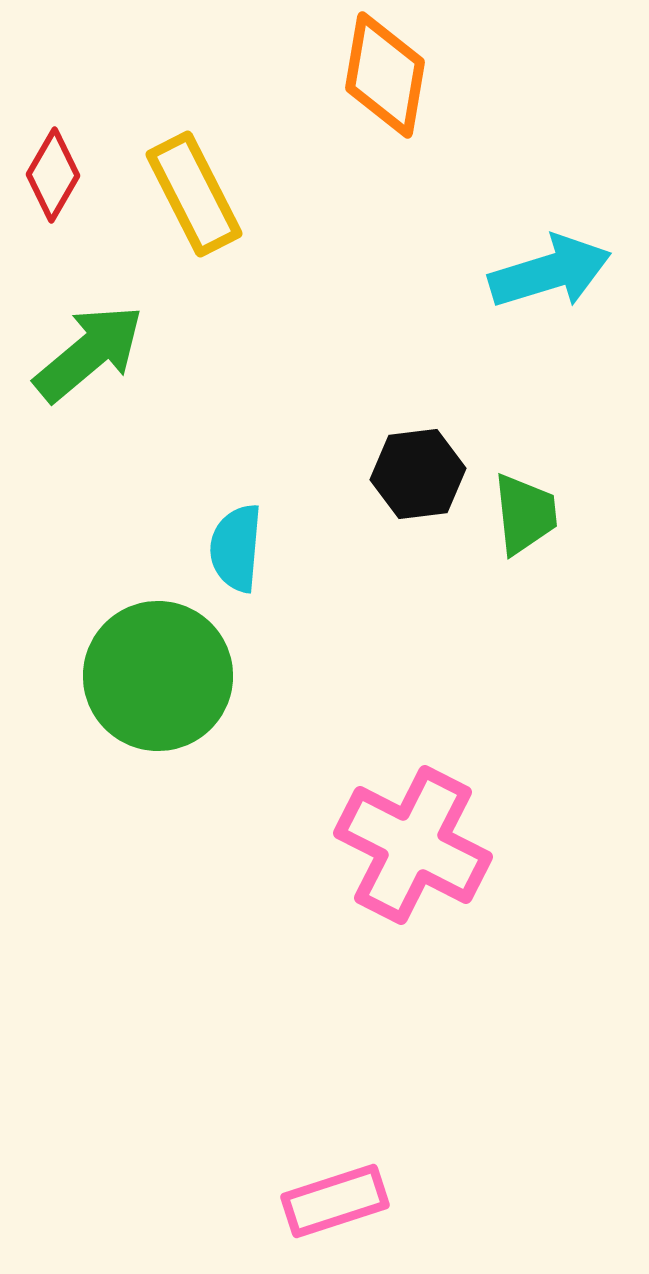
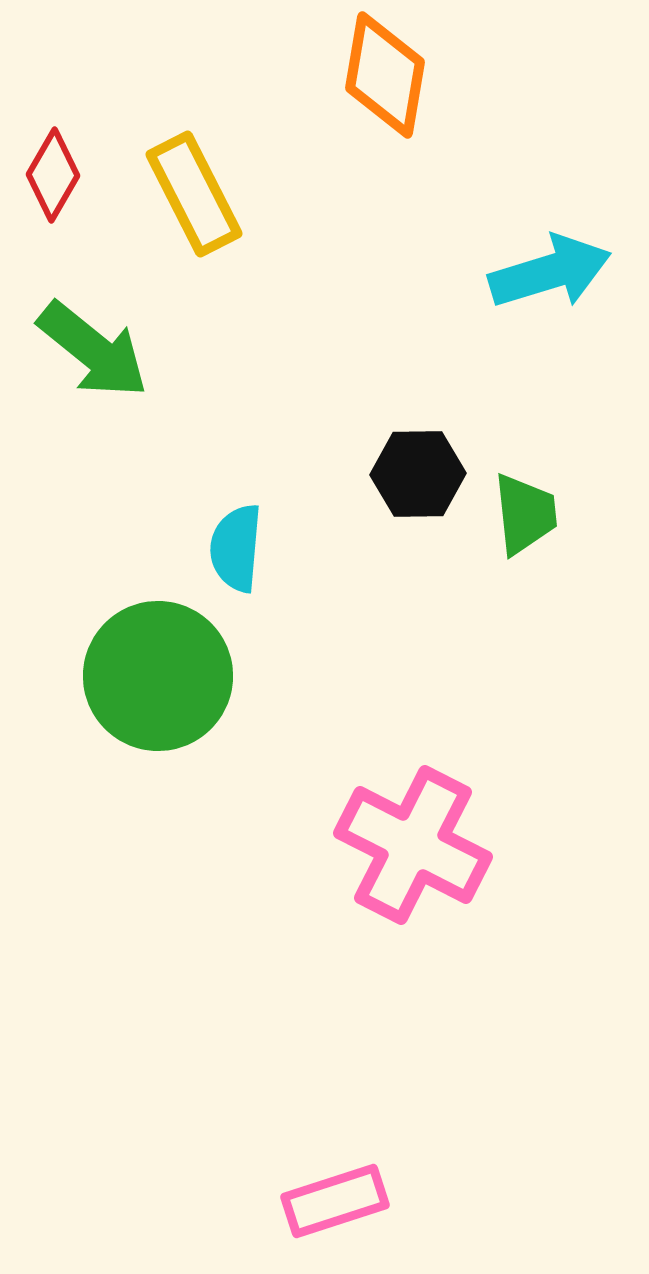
green arrow: moved 4 px right, 3 px up; rotated 79 degrees clockwise
black hexagon: rotated 6 degrees clockwise
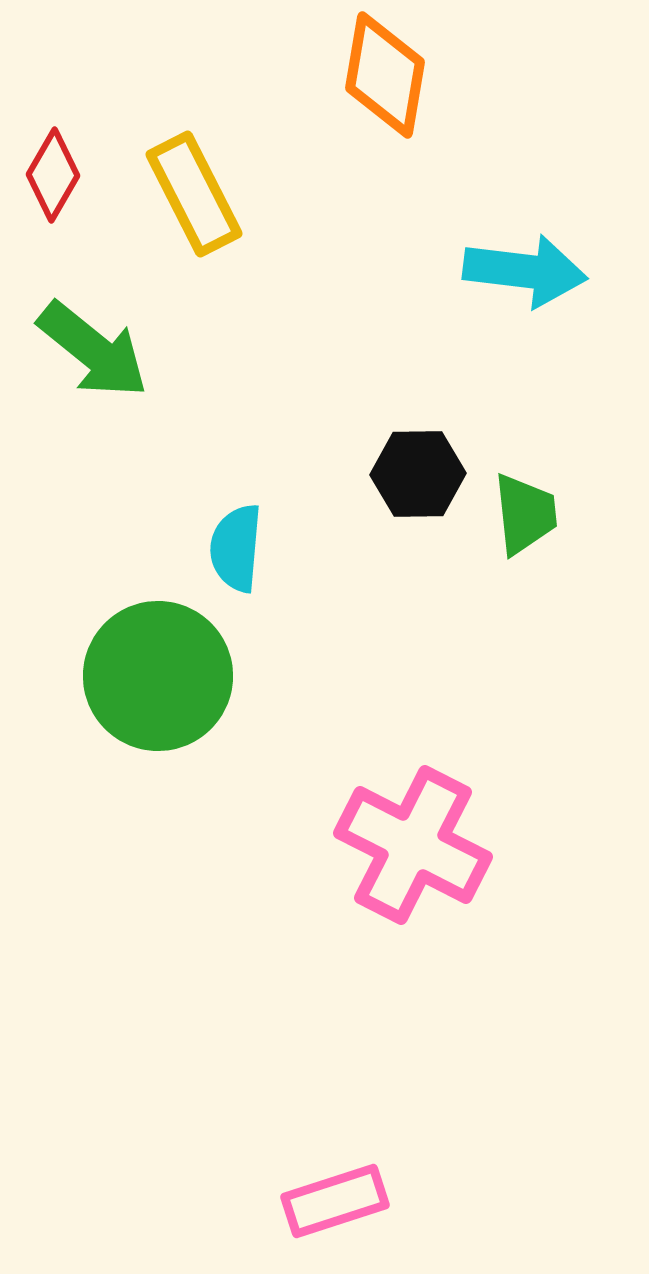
cyan arrow: moved 25 px left, 1 px up; rotated 24 degrees clockwise
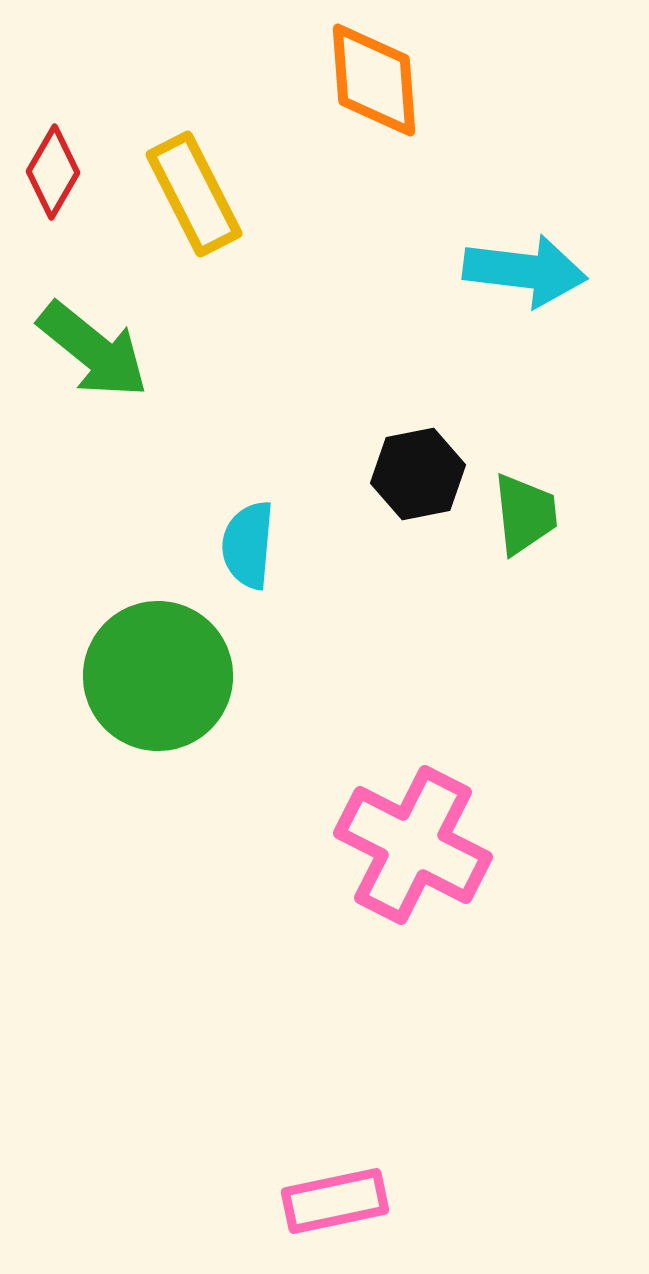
orange diamond: moved 11 px left, 5 px down; rotated 14 degrees counterclockwise
red diamond: moved 3 px up
black hexagon: rotated 10 degrees counterclockwise
cyan semicircle: moved 12 px right, 3 px up
pink rectangle: rotated 6 degrees clockwise
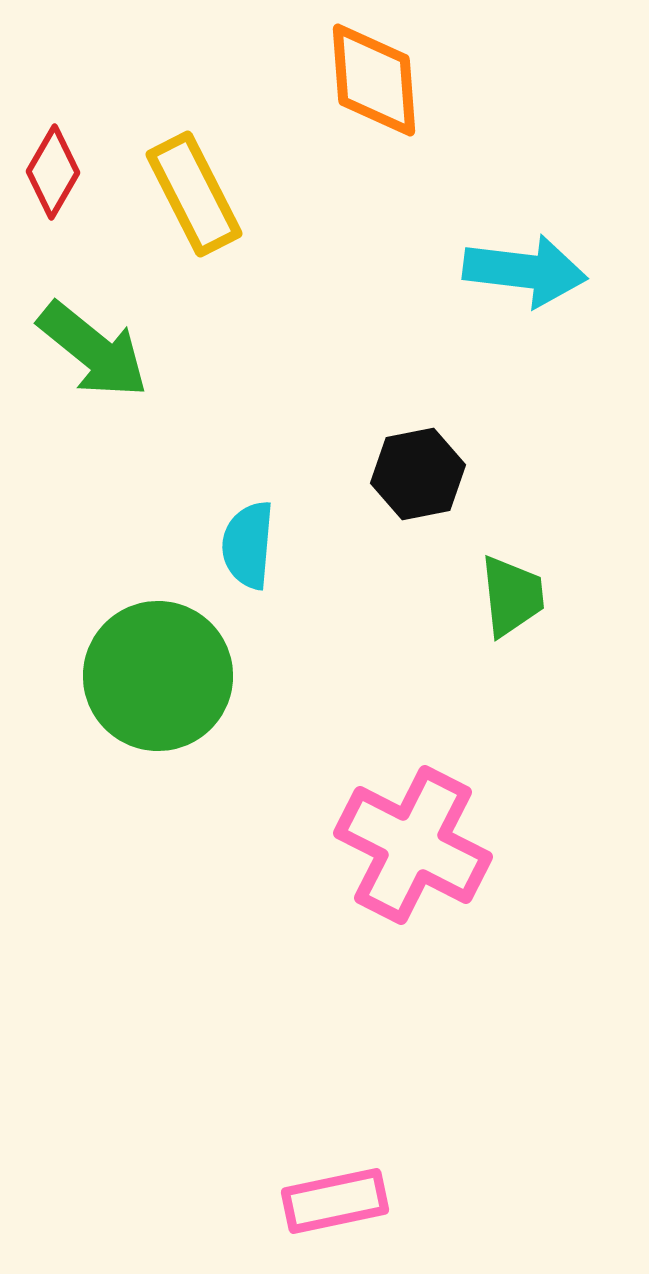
green trapezoid: moved 13 px left, 82 px down
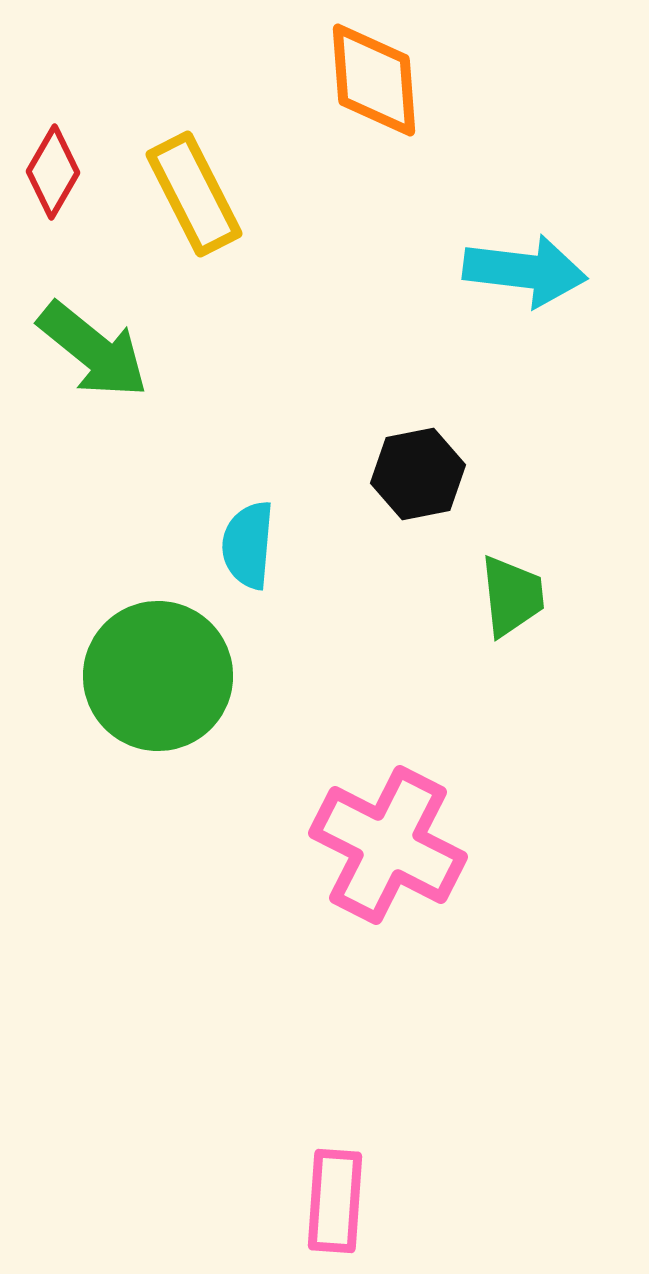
pink cross: moved 25 px left
pink rectangle: rotated 74 degrees counterclockwise
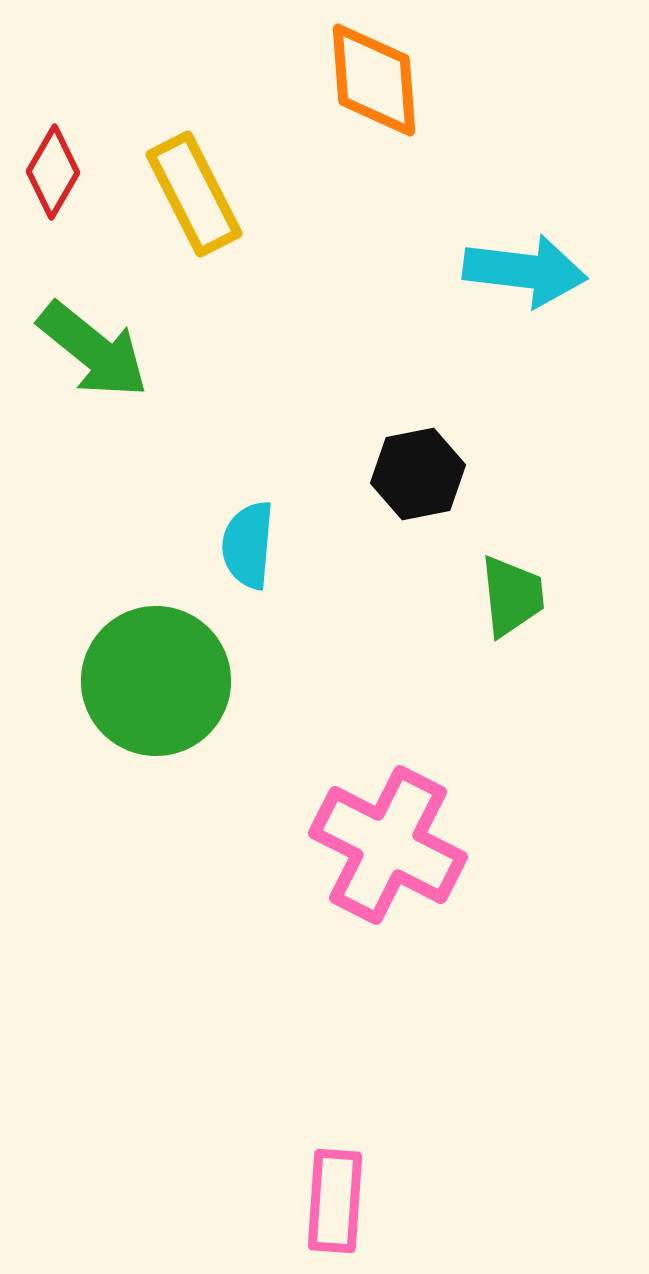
green circle: moved 2 px left, 5 px down
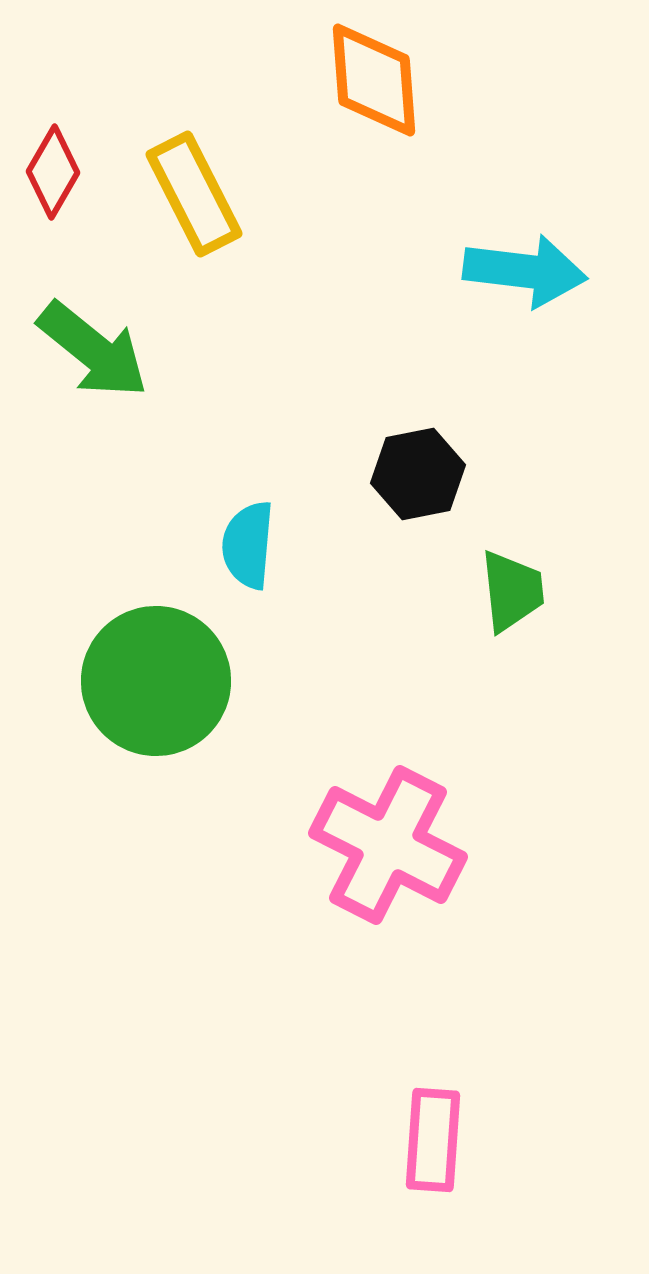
green trapezoid: moved 5 px up
pink rectangle: moved 98 px right, 61 px up
